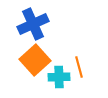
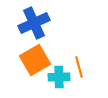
blue cross: moved 1 px right, 1 px up
orange square: rotated 12 degrees clockwise
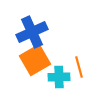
blue cross: moved 2 px left, 9 px down
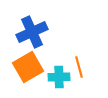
orange square: moved 7 px left, 7 px down
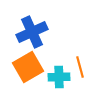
orange line: moved 1 px right
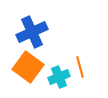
orange square: rotated 24 degrees counterclockwise
cyan cross: rotated 20 degrees counterclockwise
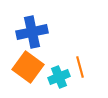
blue cross: rotated 12 degrees clockwise
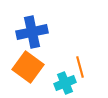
cyan cross: moved 6 px right, 6 px down
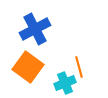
blue cross: moved 3 px right, 3 px up; rotated 16 degrees counterclockwise
orange line: moved 1 px left
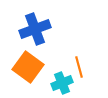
blue cross: rotated 8 degrees clockwise
cyan cross: moved 3 px left
